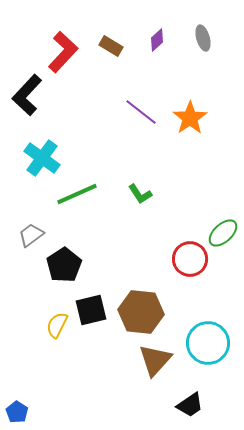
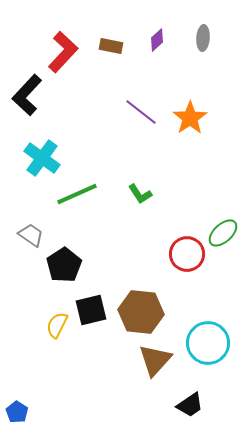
gray ellipse: rotated 20 degrees clockwise
brown rectangle: rotated 20 degrees counterclockwise
gray trapezoid: rotated 72 degrees clockwise
red circle: moved 3 px left, 5 px up
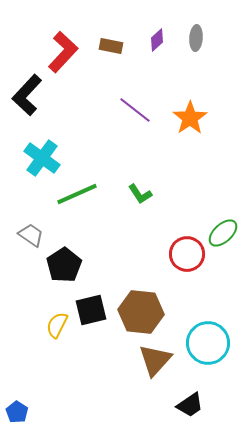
gray ellipse: moved 7 px left
purple line: moved 6 px left, 2 px up
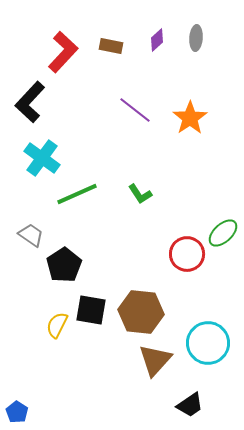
black L-shape: moved 3 px right, 7 px down
black square: rotated 24 degrees clockwise
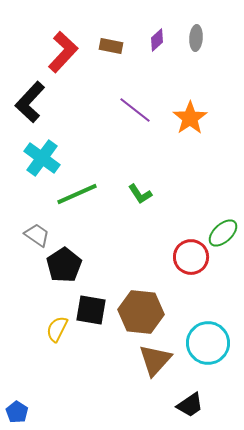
gray trapezoid: moved 6 px right
red circle: moved 4 px right, 3 px down
yellow semicircle: moved 4 px down
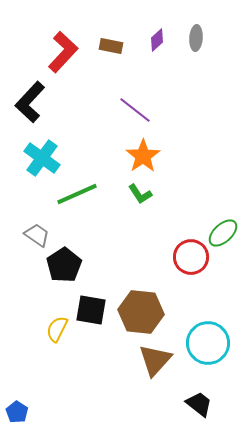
orange star: moved 47 px left, 38 px down
black trapezoid: moved 9 px right, 1 px up; rotated 108 degrees counterclockwise
